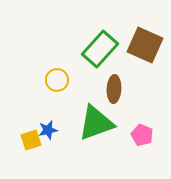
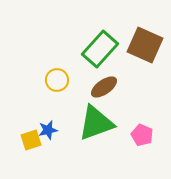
brown ellipse: moved 10 px left, 2 px up; rotated 52 degrees clockwise
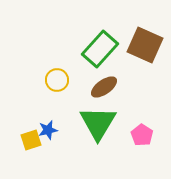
green triangle: moved 2 px right; rotated 39 degrees counterclockwise
pink pentagon: rotated 10 degrees clockwise
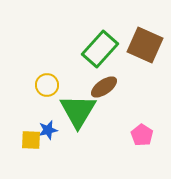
yellow circle: moved 10 px left, 5 px down
green triangle: moved 20 px left, 12 px up
yellow square: rotated 20 degrees clockwise
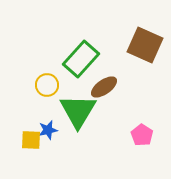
green rectangle: moved 19 px left, 10 px down
